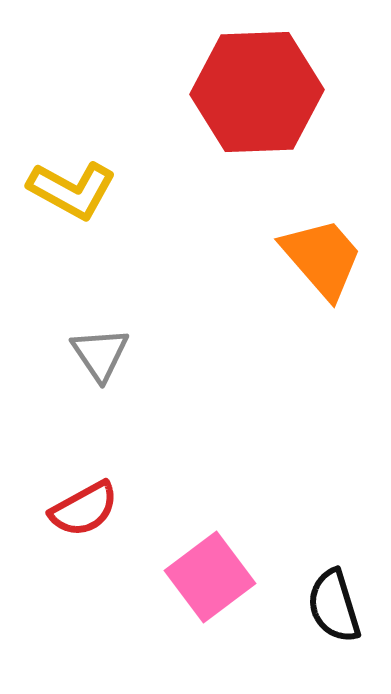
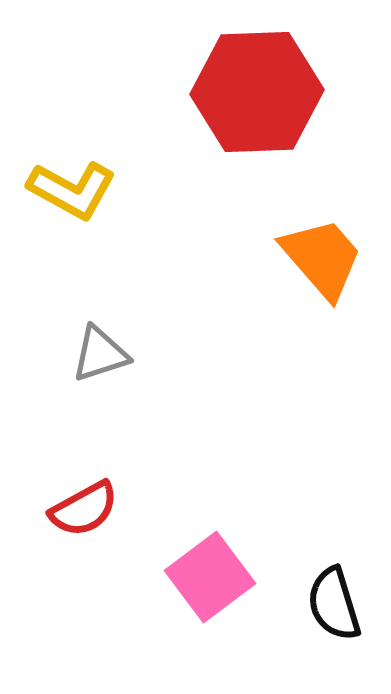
gray triangle: rotated 46 degrees clockwise
black semicircle: moved 2 px up
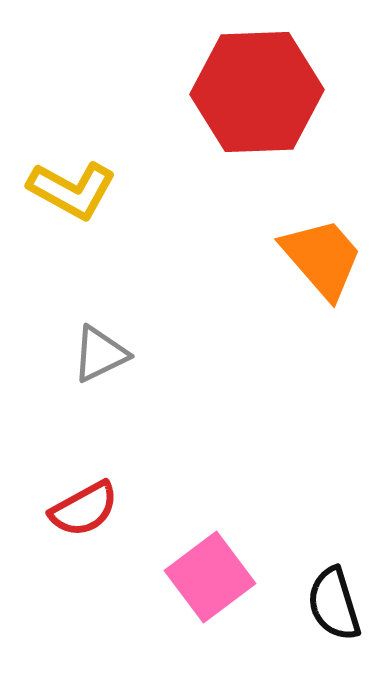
gray triangle: rotated 8 degrees counterclockwise
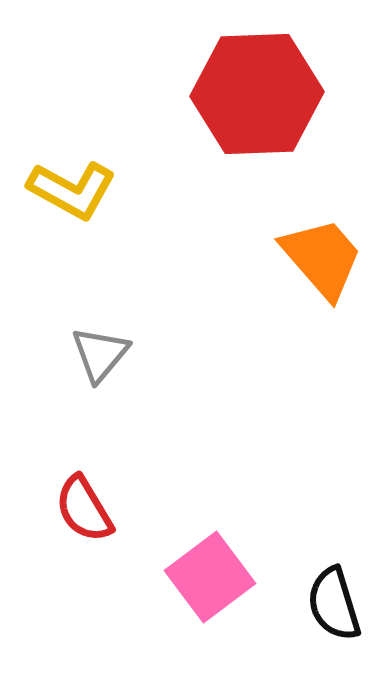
red hexagon: moved 2 px down
gray triangle: rotated 24 degrees counterclockwise
red semicircle: rotated 88 degrees clockwise
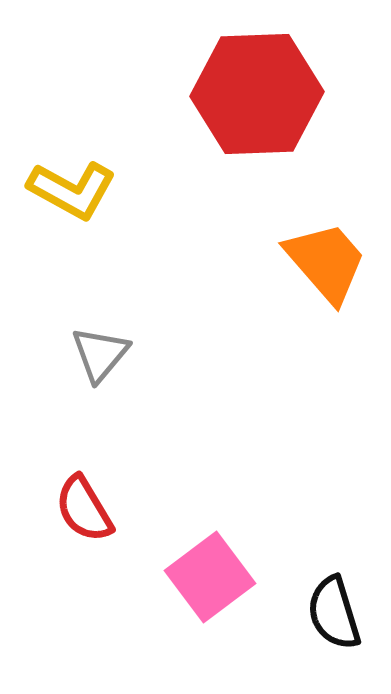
orange trapezoid: moved 4 px right, 4 px down
black semicircle: moved 9 px down
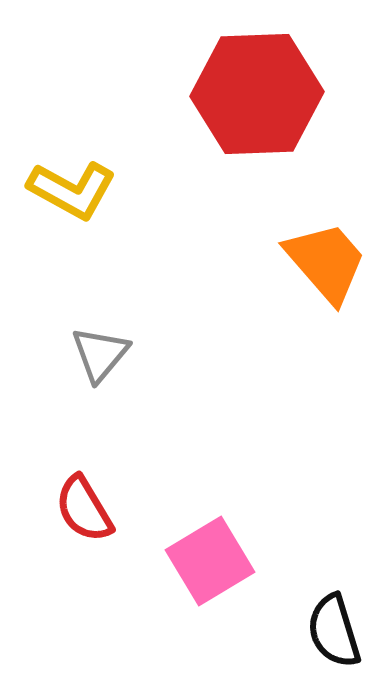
pink square: moved 16 px up; rotated 6 degrees clockwise
black semicircle: moved 18 px down
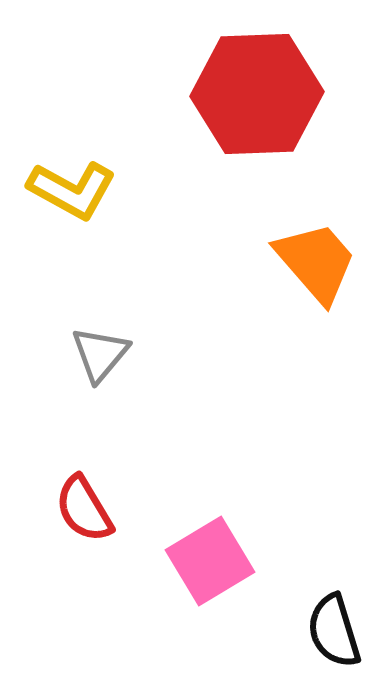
orange trapezoid: moved 10 px left
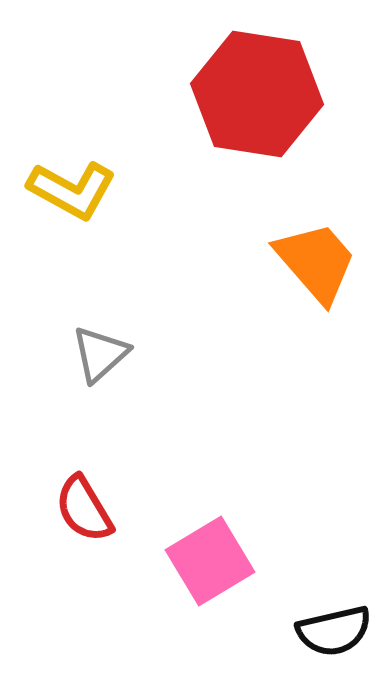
red hexagon: rotated 11 degrees clockwise
gray triangle: rotated 8 degrees clockwise
black semicircle: rotated 86 degrees counterclockwise
